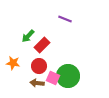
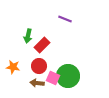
green arrow: rotated 32 degrees counterclockwise
orange star: moved 4 px down
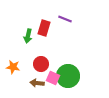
red rectangle: moved 2 px right, 17 px up; rotated 28 degrees counterclockwise
red circle: moved 2 px right, 2 px up
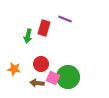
orange star: moved 1 px right, 2 px down
green circle: moved 1 px down
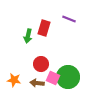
purple line: moved 4 px right
orange star: moved 11 px down
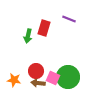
red circle: moved 5 px left, 7 px down
brown arrow: moved 1 px right
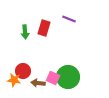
green arrow: moved 3 px left, 4 px up; rotated 16 degrees counterclockwise
red circle: moved 13 px left
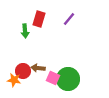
purple line: rotated 72 degrees counterclockwise
red rectangle: moved 5 px left, 9 px up
green arrow: moved 1 px up
green circle: moved 2 px down
brown arrow: moved 15 px up
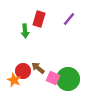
brown arrow: rotated 32 degrees clockwise
orange star: rotated 16 degrees clockwise
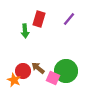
green circle: moved 2 px left, 8 px up
